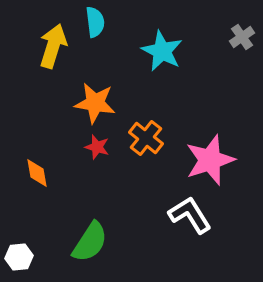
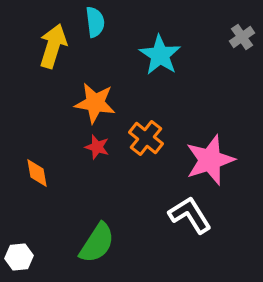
cyan star: moved 2 px left, 4 px down; rotated 6 degrees clockwise
green semicircle: moved 7 px right, 1 px down
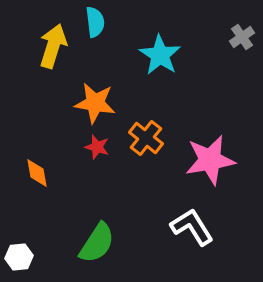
pink star: rotated 9 degrees clockwise
white L-shape: moved 2 px right, 12 px down
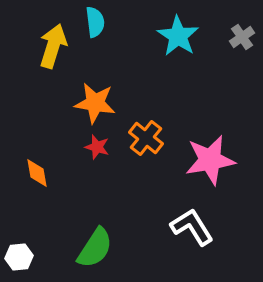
cyan star: moved 18 px right, 19 px up
green semicircle: moved 2 px left, 5 px down
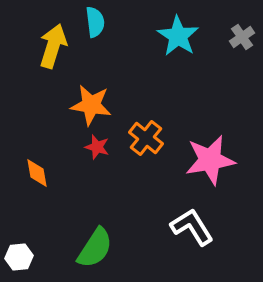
orange star: moved 4 px left, 2 px down
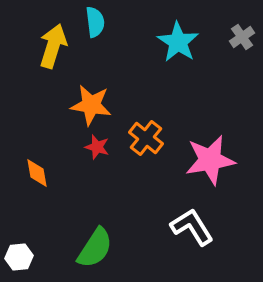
cyan star: moved 6 px down
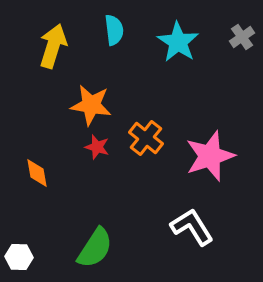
cyan semicircle: moved 19 px right, 8 px down
pink star: moved 4 px up; rotated 9 degrees counterclockwise
white hexagon: rotated 8 degrees clockwise
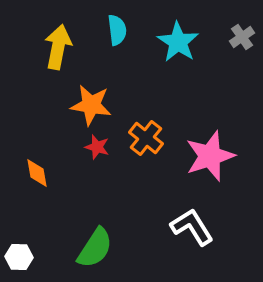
cyan semicircle: moved 3 px right
yellow arrow: moved 5 px right, 1 px down; rotated 6 degrees counterclockwise
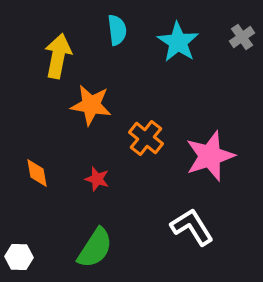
yellow arrow: moved 9 px down
red star: moved 32 px down
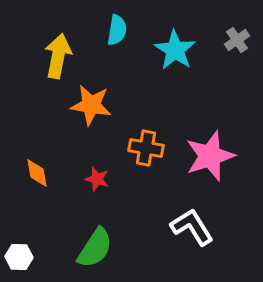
cyan semicircle: rotated 16 degrees clockwise
gray cross: moved 5 px left, 3 px down
cyan star: moved 3 px left, 8 px down
orange cross: moved 10 px down; rotated 28 degrees counterclockwise
